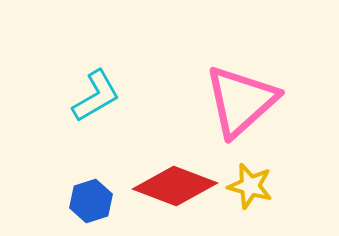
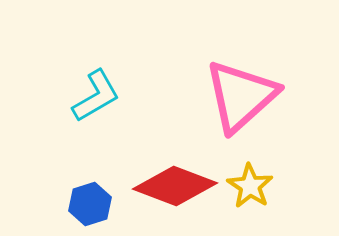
pink triangle: moved 5 px up
yellow star: rotated 18 degrees clockwise
blue hexagon: moved 1 px left, 3 px down
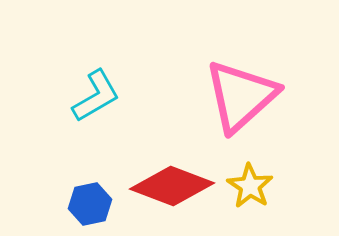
red diamond: moved 3 px left
blue hexagon: rotated 6 degrees clockwise
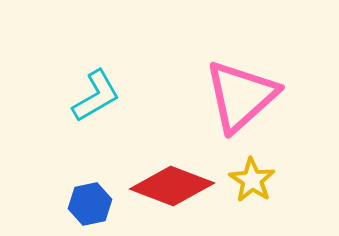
yellow star: moved 2 px right, 6 px up
